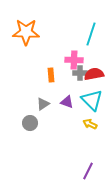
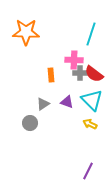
red semicircle: rotated 132 degrees counterclockwise
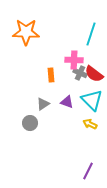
gray cross: rotated 24 degrees clockwise
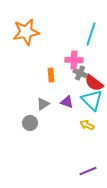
orange star: rotated 12 degrees counterclockwise
red semicircle: moved 9 px down
yellow arrow: moved 3 px left, 1 px down
purple line: rotated 42 degrees clockwise
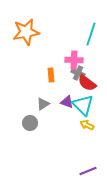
gray cross: moved 2 px left
red semicircle: moved 7 px left
cyan triangle: moved 9 px left, 5 px down
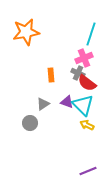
pink cross: moved 10 px right, 2 px up; rotated 24 degrees counterclockwise
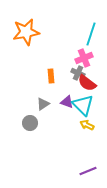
orange rectangle: moved 1 px down
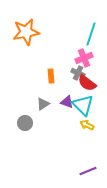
gray circle: moved 5 px left
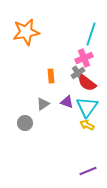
gray cross: rotated 32 degrees clockwise
cyan triangle: moved 4 px right, 2 px down; rotated 20 degrees clockwise
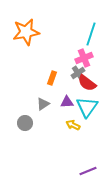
orange rectangle: moved 1 px right, 2 px down; rotated 24 degrees clockwise
purple triangle: rotated 24 degrees counterclockwise
yellow arrow: moved 14 px left
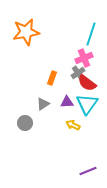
cyan triangle: moved 3 px up
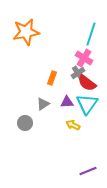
pink cross: rotated 36 degrees counterclockwise
